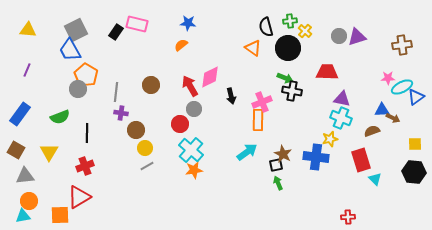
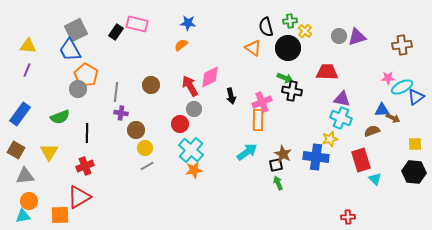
yellow triangle at (28, 30): moved 16 px down
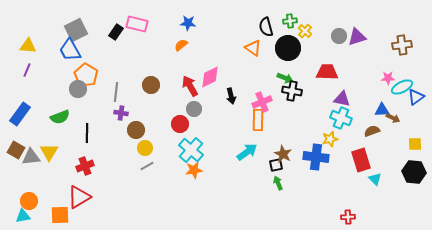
gray triangle at (25, 176): moved 6 px right, 19 px up
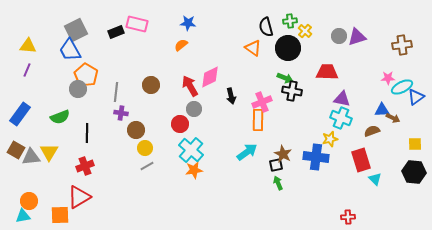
black rectangle at (116, 32): rotated 35 degrees clockwise
